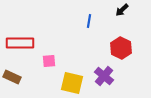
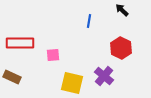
black arrow: rotated 88 degrees clockwise
pink square: moved 4 px right, 6 px up
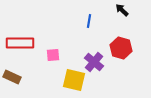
red hexagon: rotated 10 degrees counterclockwise
purple cross: moved 10 px left, 14 px up
yellow square: moved 2 px right, 3 px up
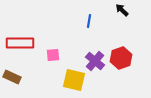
red hexagon: moved 10 px down; rotated 25 degrees clockwise
purple cross: moved 1 px right, 1 px up
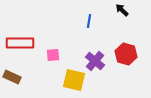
red hexagon: moved 5 px right, 4 px up; rotated 25 degrees counterclockwise
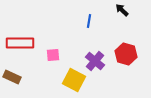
yellow square: rotated 15 degrees clockwise
